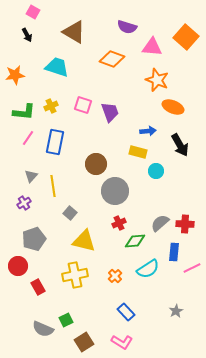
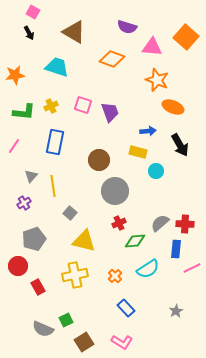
black arrow at (27, 35): moved 2 px right, 2 px up
pink line at (28, 138): moved 14 px left, 8 px down
brown circle at (96, 164): moved 3 px right, 4 px up
blue rectangle at (174, 252): moved 2 px right, 3 px up
blue rectangle at (126, 312): moved 4 px up
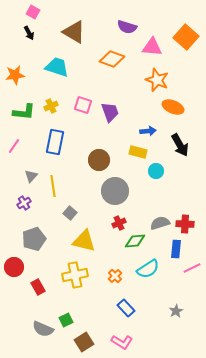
gray semicircle at (160, 223): rotated 24 degrees clockwise
red circle at (18, 266): moved 4 px left, 1 px down
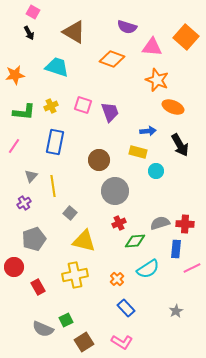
orange cross at (115, 276): moved 2 px right, 3 px down
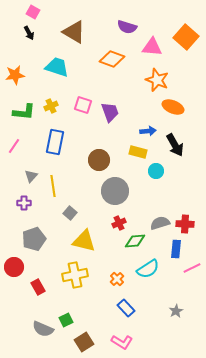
black arrow at (180, 145): moved 5 px left
purple cross at (24, 203): rotated 32 degrees clockwise
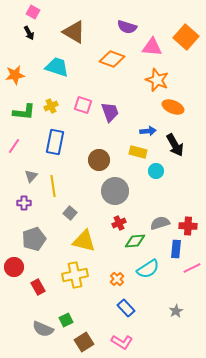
red cross at (185, 224): moved 3 px right, 2 px down
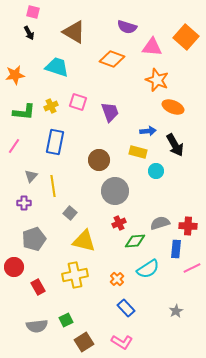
pink square at (33, 12): rotated 16 degrees counterclockwise
pink square at (83, 105): moved 5 px left, 3 px up
gray semicircle at (43, 329): moved 6 px left, 3 px up; rotated 30 degrees counterclockwise
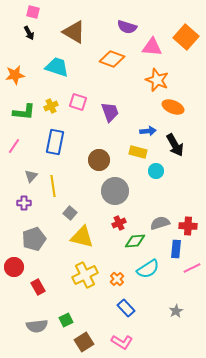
yellow triangle at (84, 241): moved 2 px left, 4 px up
yellow cross at (75, 275): moved 10 px right; rotated 15 degrees counterclockwise
